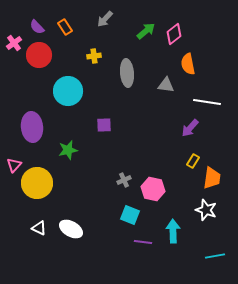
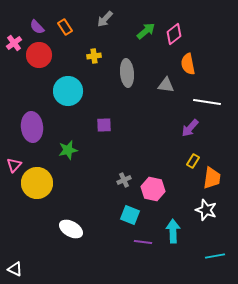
white triangle: moved 24 px left, 41 px down
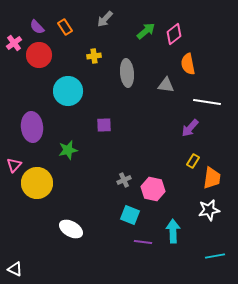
white star: moved 3 px right; rotated 30 degrees counterclockwise
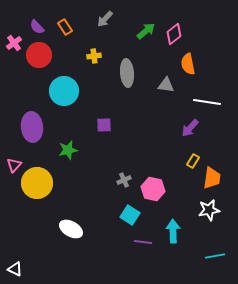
cyan circle: moved 4 px left
cyan square: rotated 12 degrees clockwise
